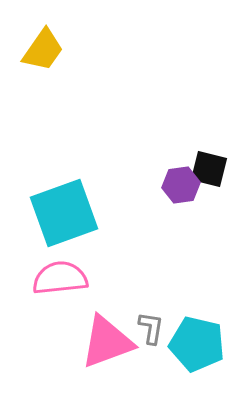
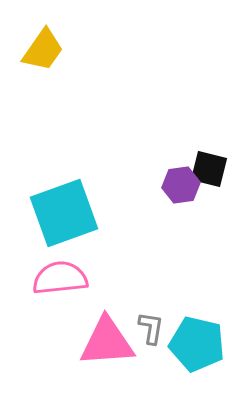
pink triangle: rotated 16 degrees clockwise
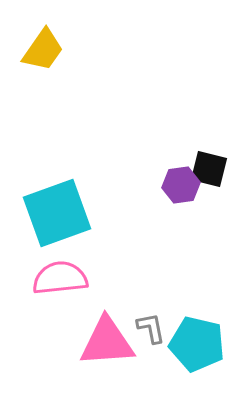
cyan square: moved 7 px left
gray L-shape: rotated 20 degrees counterclockwise
